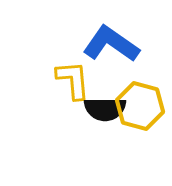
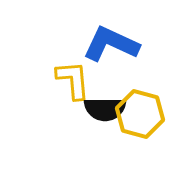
blue L-shape: rotated 10 degrees counterclockwise
yellow hexagon: moved 8 px down
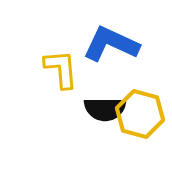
yellow L-shape: moved 12 px left, 11 px up
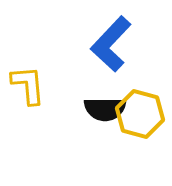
blue L-shape: rotated 72 degrees counterclockwise
yellow L-shape: moved 33 px left, 16 px down
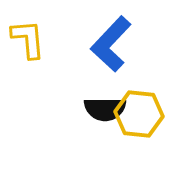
yellow L-shape: moved 46 px up
yellow hexagon: moved 1 px left; rotated 9 degrees counterclockwise
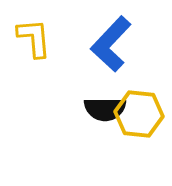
yellow L-shape: moved 6 px right, 1 px up
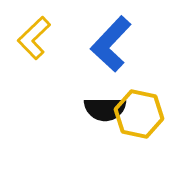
yellow L-shape: rotated 129 degrees counterclockwise
yellow hexagon: rotated 6 degrees clockwise
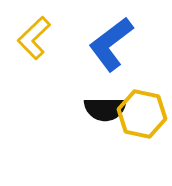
blue L-shape: rotated 10 degrees clockwise
yellow hexagon: moved 3 px right
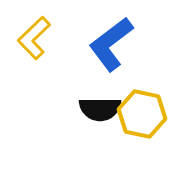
black semicircle: moved 5 px left
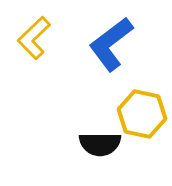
black semicircle: moved 35 px down
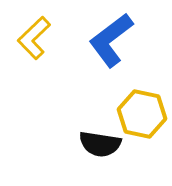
blue L-shape: moved 4 px up
black semicircle: rotated 9 degrees clockwise
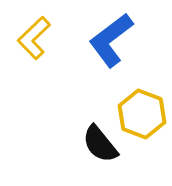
yellow hexagon: rotated 9 degrees clockwise
black semicircle: rotated 42 degrees clockwise
